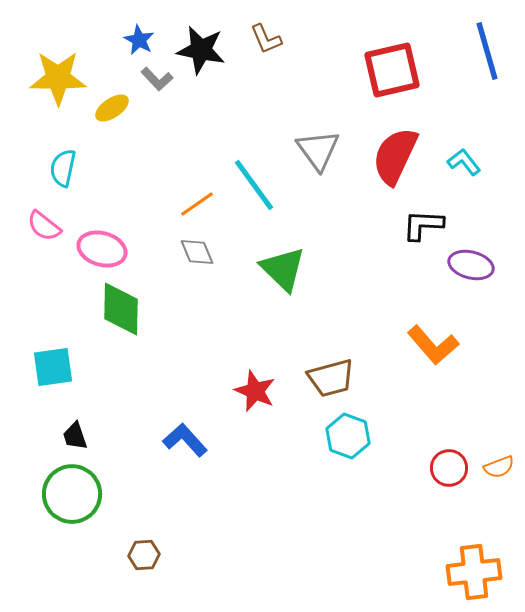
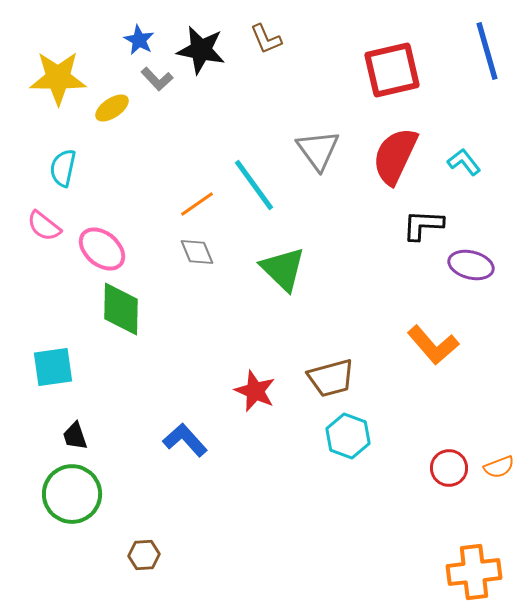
pink ellipse: rotated 24 degrees clockwise
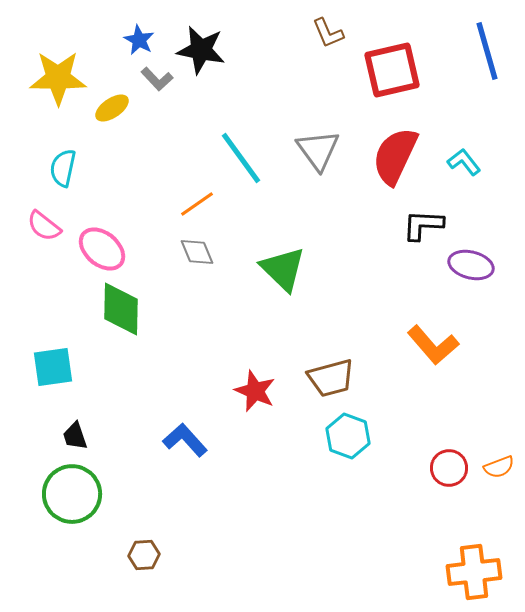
brown L-shape: moved 62 px right, 6 px up
cyan line: moved 13 px left, 27 px up
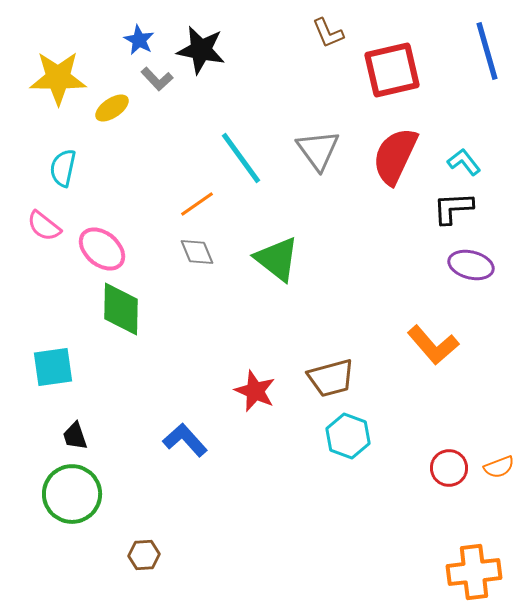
black L-shape: moved 30 px right, 17 px up; rotated 6 degrees counterclockwise
green triangle: moved 6 px left, 10 px up; rotated 6 degrees counterclockwise
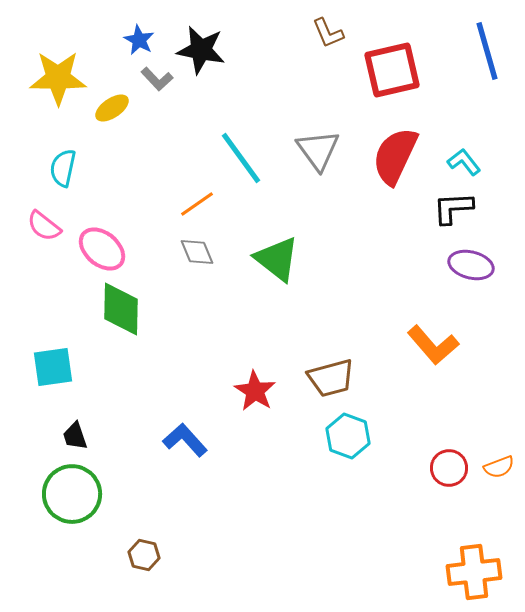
red star: rotated 9 degrees clockwise
brown hexagon: rotated 16 degrees clockwise
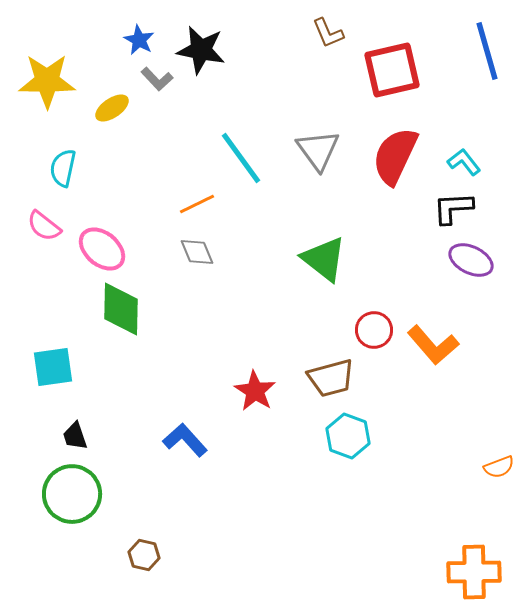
yellow star: moved 11 px left, 3 px down
orange line: rotated 9 degrees clockwise
green triangle: moved 47 px right
purple ellipse: moved 5 px up; rotated 12 degrees clockwise
red circle: moved 75 px left, 138 px up
orange cross: rotated 6 degrees clockwise
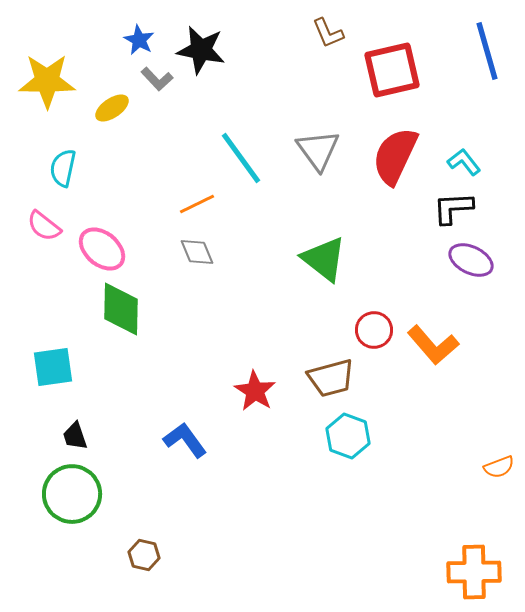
blue L-shape: rotated 6 degrees clockwise
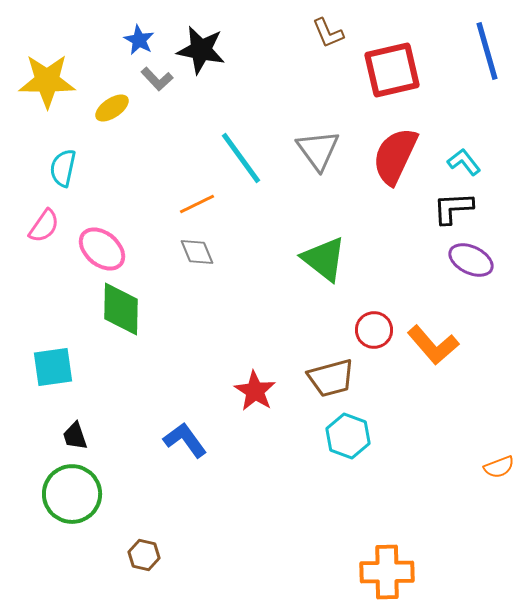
pink semicircle: rotated 93 degrees counterclockwise
orange cross: moved 87 px left
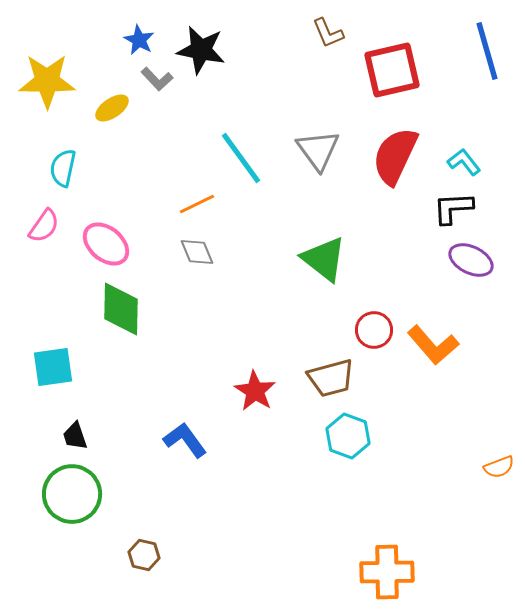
pink ellipse: moved 4 px right, 5 px up
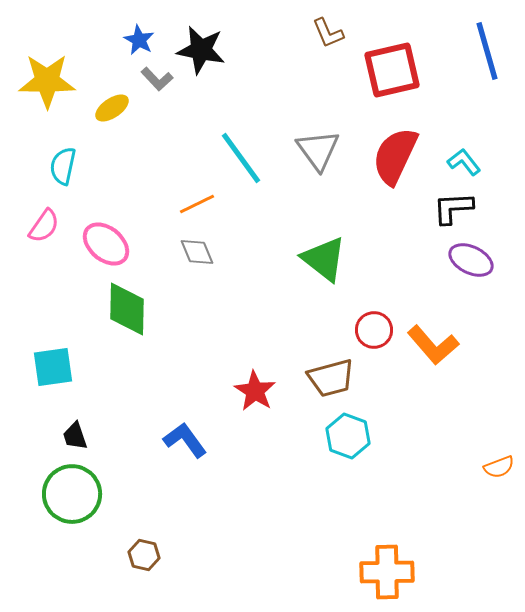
cyan semicircle: moved 2 px up
green diamond: moved 6 px right
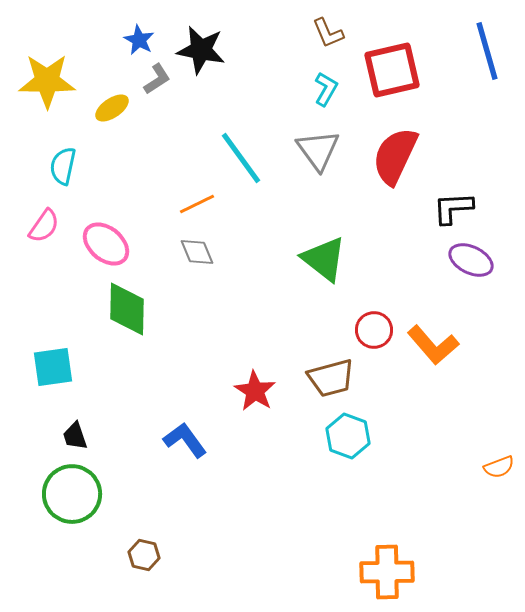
gray L-shape: rotated 80 degrees counterclockwise
cyan L-shape: moved 138 px left, 73 px up; rotated 68 degrees clockwise
